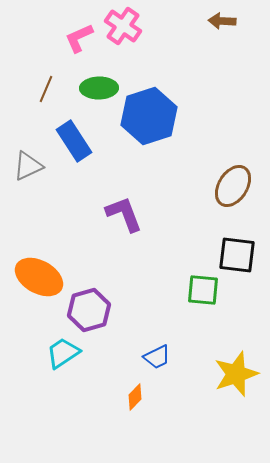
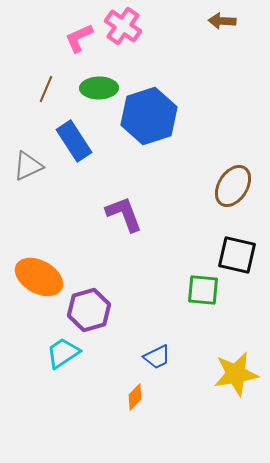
black square: rotated 6 degrees clockwise
yellow star: rotated 9 degrees clockwise
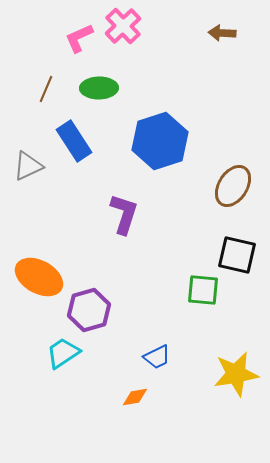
brown arrow: moved 12 px down
pink cross: rotated 12 degrees clockwise
blue hexagon: moved 11 px right, 25 px down
purple L-shape: rotated 39 degrees clockwise
orange diamond: rotated 36 degrees clockwise
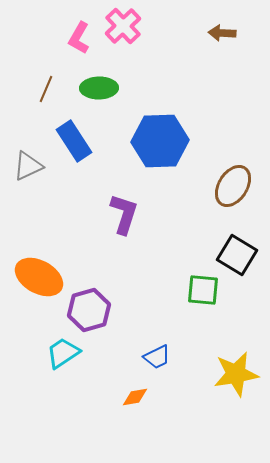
pink L-shape: rotated 36 degrees counterclockwise
blue hexagon: rotated 16 degrees clockwise
black square: rotated 18 degrees clockwise
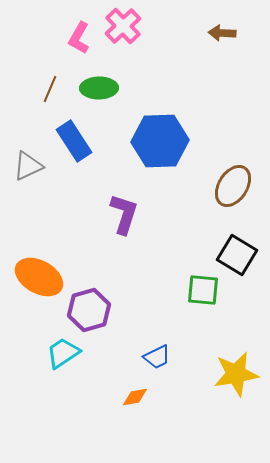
brown line: moved 4 px right
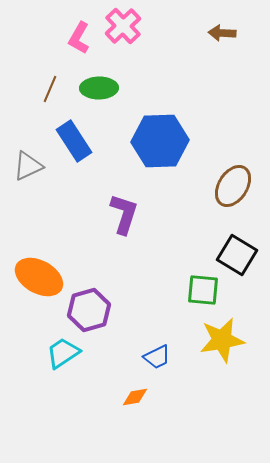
yellow star: moved 14 px left, 34 px up
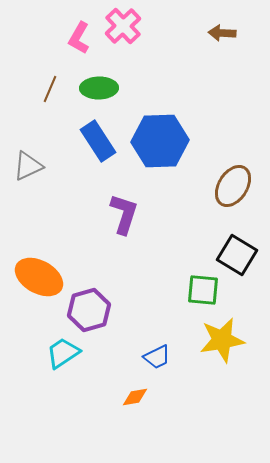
blue rectangle: moved 24 px right
